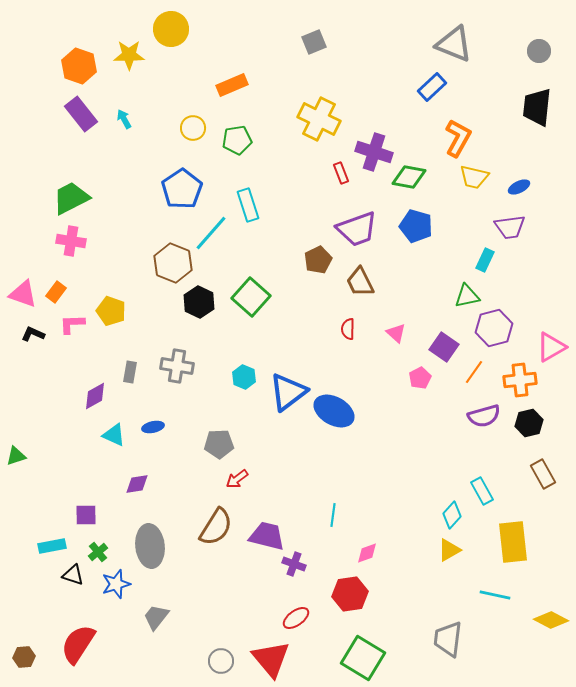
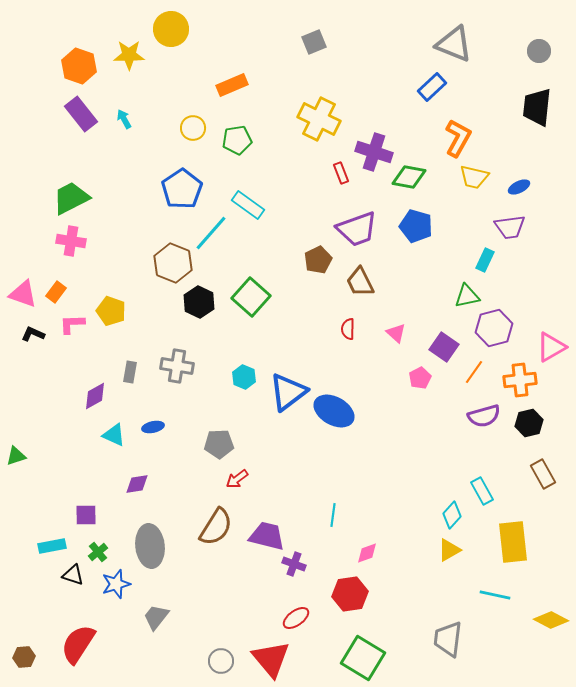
cyan rectangle at (248, 205): rotated 36 degrees counterclockwise
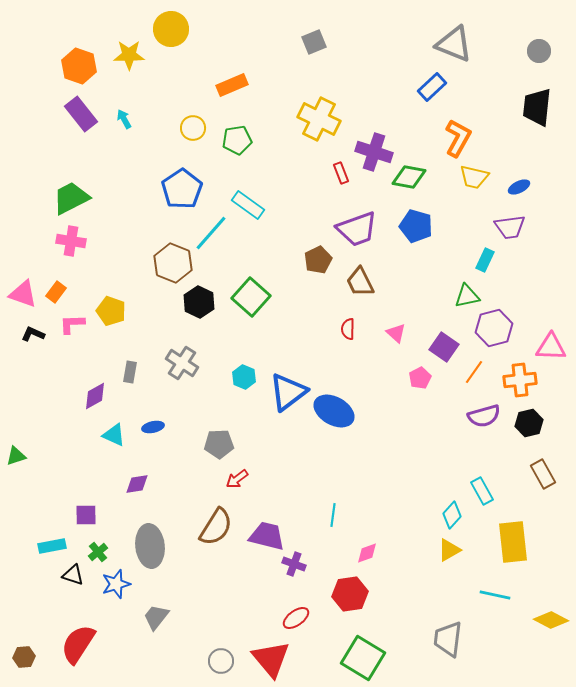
pink triangle at (551, 347): rotated 32 degrees clockwise
gray cross at (177, 366): moved 5 px right, 3 px up; rotated 24 degrees clockwise
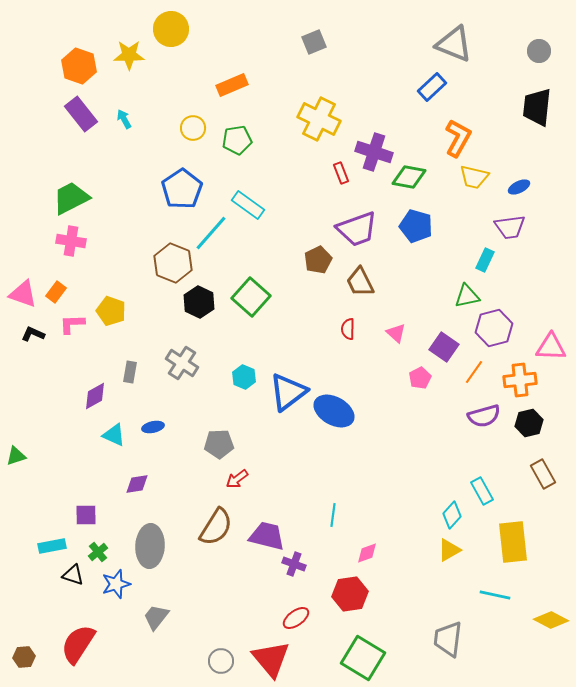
gray ellipse at (150, 546): rotated 9 degrees clockwise
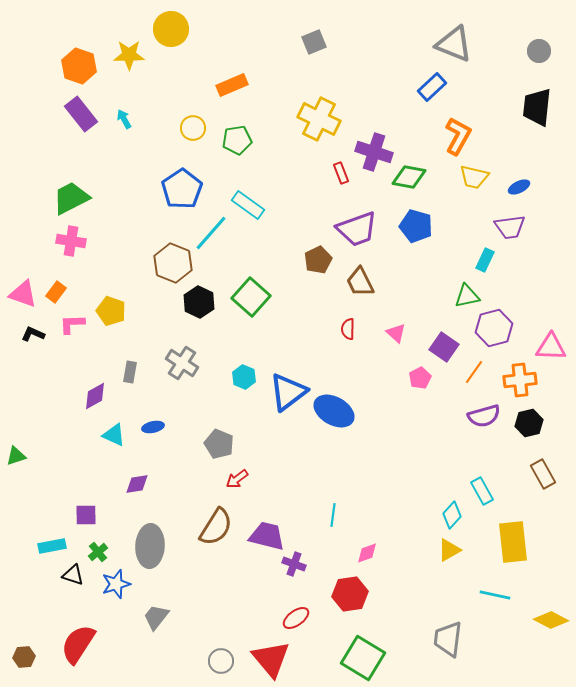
orange L-shape at (458, 138): moved 2 px up
gray pentagon at (219, 444): rotated 24 degrees clockwise
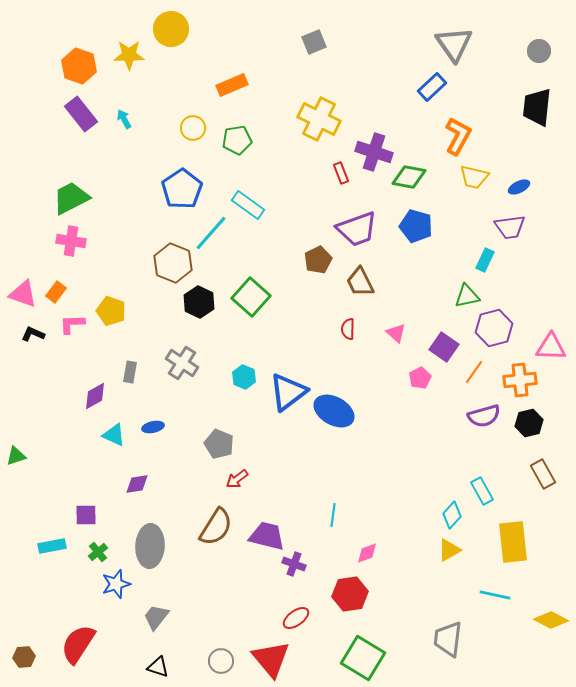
gray triangle at (454, 44): rotated 33 degrees clockwise
black triangle at (73, 575): moved 85 px right, 92 px down
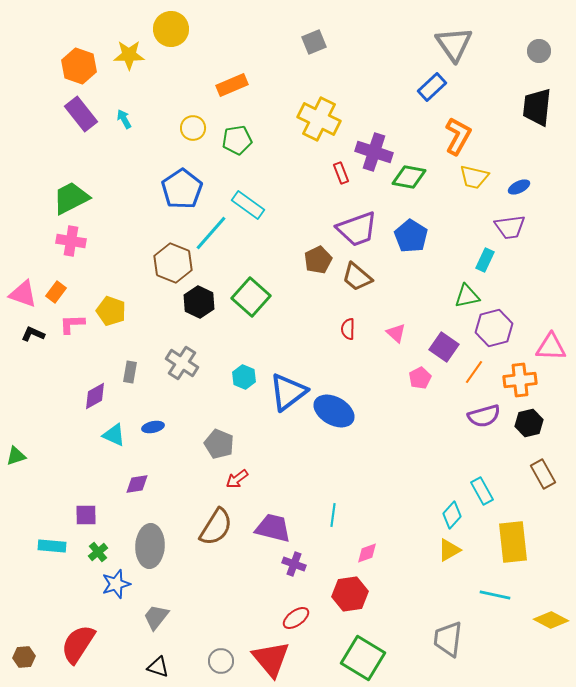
blue pentagon at (416, 226): moved 5 px left, 10 px down; rotated 16 degrees clockwise
brown trapezoid at (360, 282): moved 3 px left, 5 px up; rotated 24 degrees counterclockwise
purple trapezoid at (267, 536): moved 6 px right, 8 px up
cyan rectangle at (52, 546): rotated 16 degrees clockwise
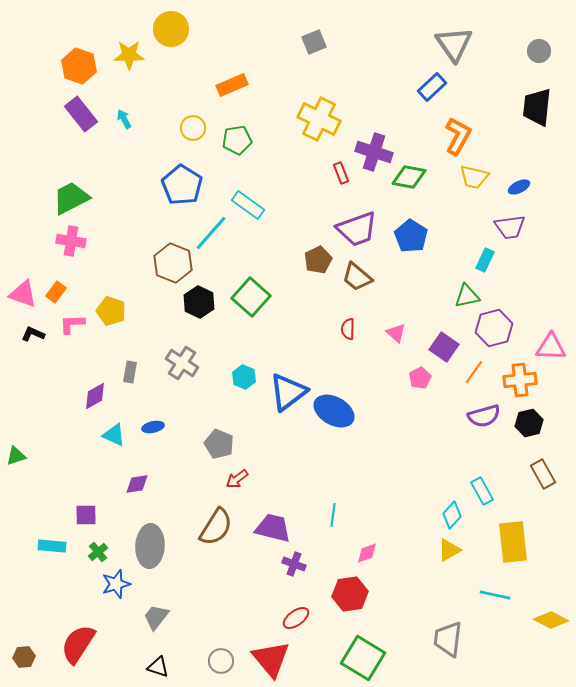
blue pentagon at (182, 189): moved 4 px up; rotated 6 degrees counterclockwise
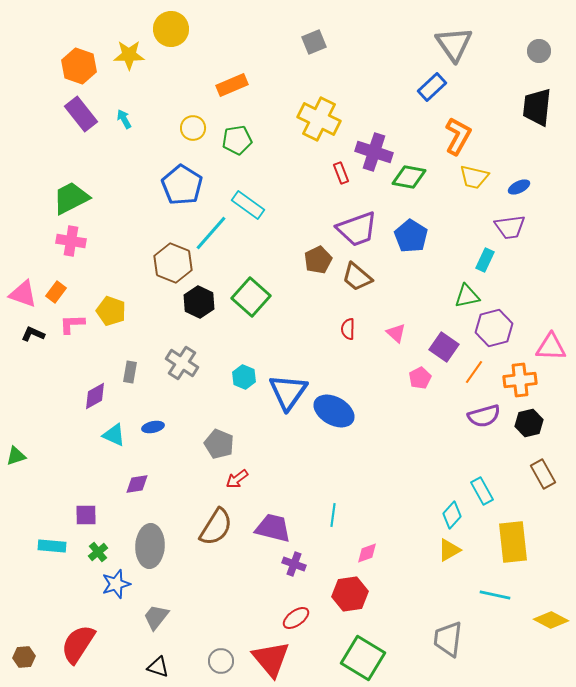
blue triangle at (288, 392): rotated 18 degrees counterclockwise
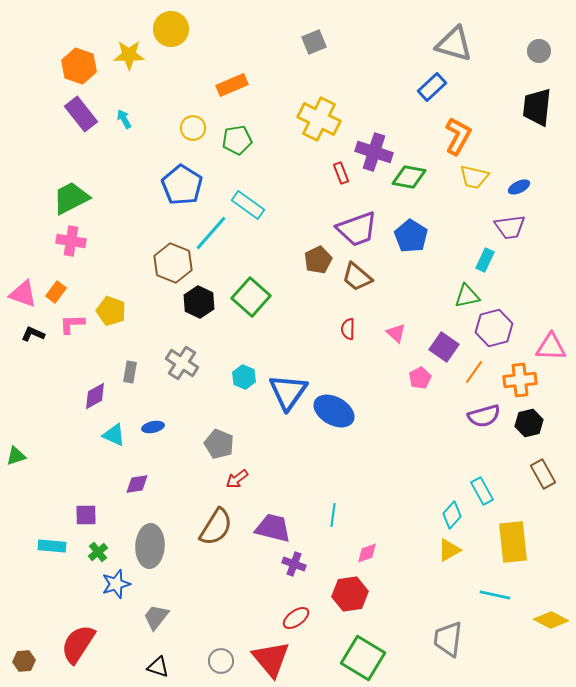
gray triangle at (454, 44): rotated 39 degrees counterclockwise
brown hexagon at (24, 657): moved 4 px down
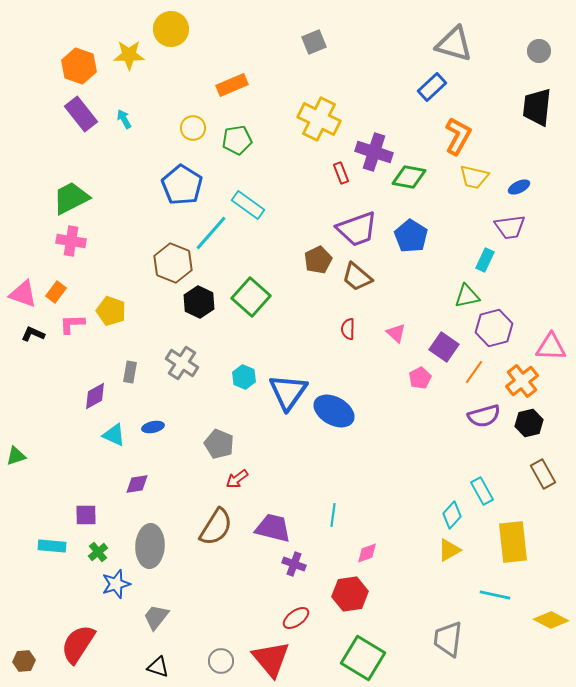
orange cross at (520, 380): moved 2 px right, 1 px down; rotated 32 degrees counterclockwise
